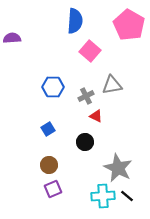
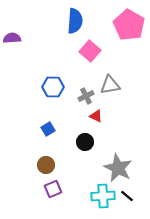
gray triangle: moved 2 px left
brown circle: moved 3 px left
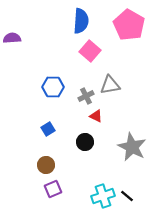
blue semicircle: moved 6 px right
gray star: moved 14 px right, 21 px up
cyan cross: rotated 15 degrees counterclockwise
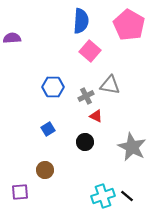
gray triangle: rotated 20 degrees clockwise
brown circle: moved 1 px left, 5 px down
purple square: moved 33 px left, 3 px down; rotated 18 degrees clockwise
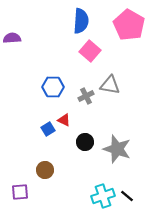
red triangle: moved 32 px left, 4 px down
gray star: moved 15 px left, 2 px down; rotated 8 degrees counterclockwise
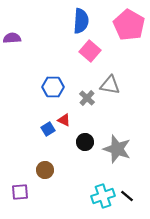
gray cross: moved 1 px right, 2 px down; rotated 21 degrees counterclockwise
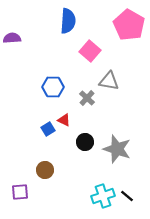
blue semicircle: moved 13 px left
gray triangle: moved 1 px left, 4 px up
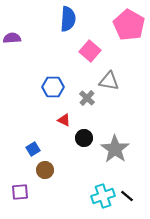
blue semicircle: moved 2 px up
blue square: moved 15 px left, 20 px down
black circle: moved 1 px left, 4 px up
gray star: moved 2 px left; rotated 16 degrees clockwise
